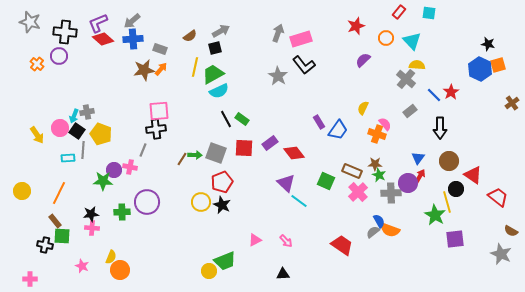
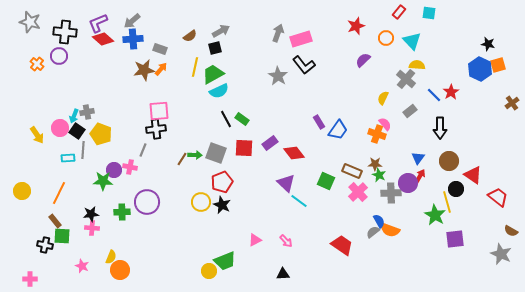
yellow semicircle at (363, 108): moved 20 px right, 10 px up
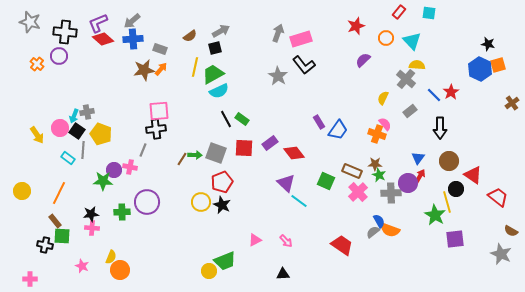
cyan rectangle at (68, 158): rotated 40 degrees clockwise
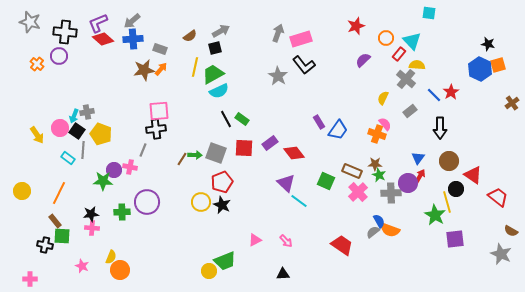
red rectangle at (399, 12): moved 42 px down
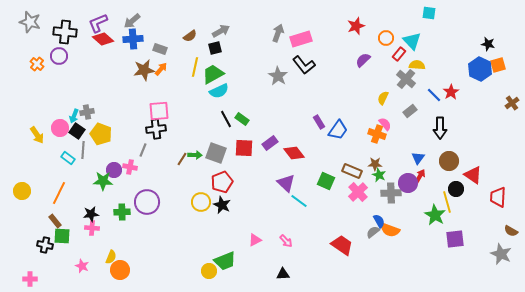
red trapezoid at (498, 197): rotated 125 degrees counterclockwise
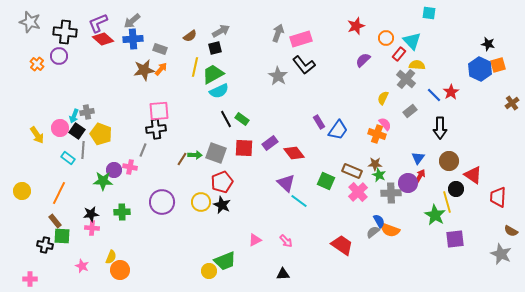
purple circle at (147, 202): moved 15 px right
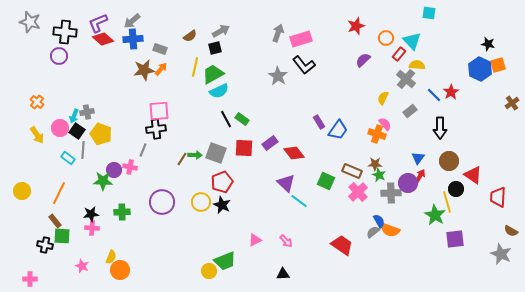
orange cross at (37, 64): moved 38 px down
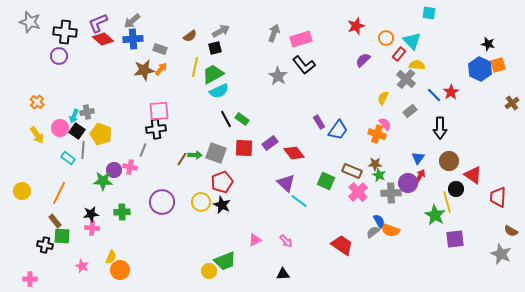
gray arrow at (278, 33): moved 4 px left
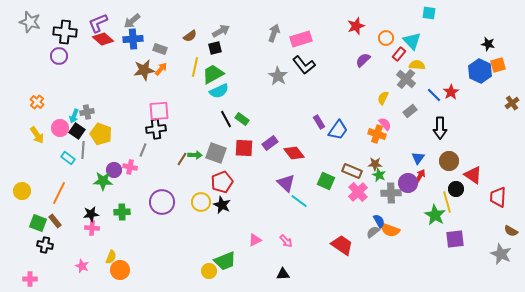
blue hexagon at (480, 69): moved 2 px down
green square at (62, 236): moved 24 px left, 13 px up; rotated 18 degrees clockwise
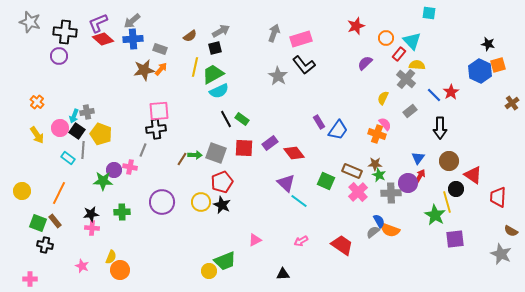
purple semicircle at (363, 60): moved 2 px right, 3 px down
pink arrow at (286, 241): moved 15 px right; rotated 104 degrees clockwise
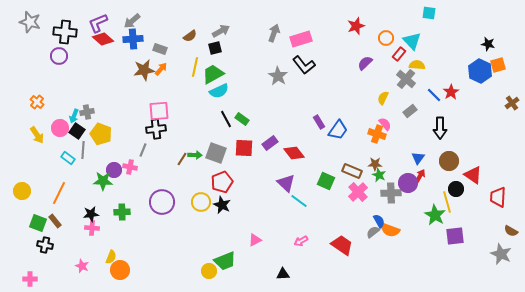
purple square at (455, 239): moved 3 px up
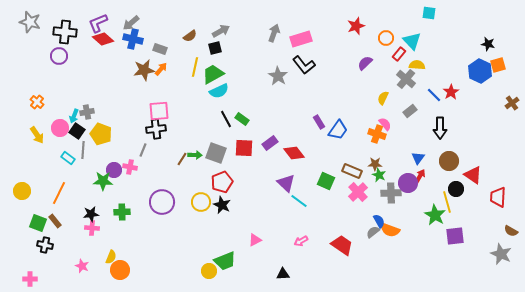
gray arrow at (132, 21): moved 1 px left, 2 px down
blue cross at (133, 39): rotated 18 degrees clockwise
